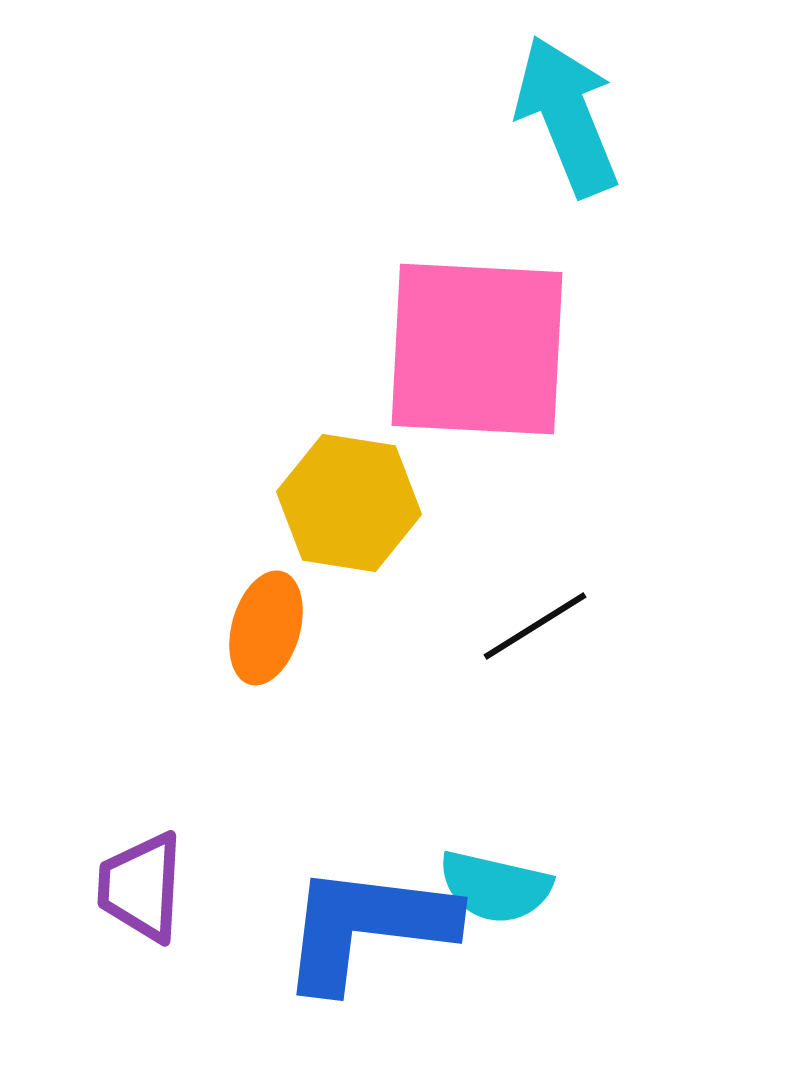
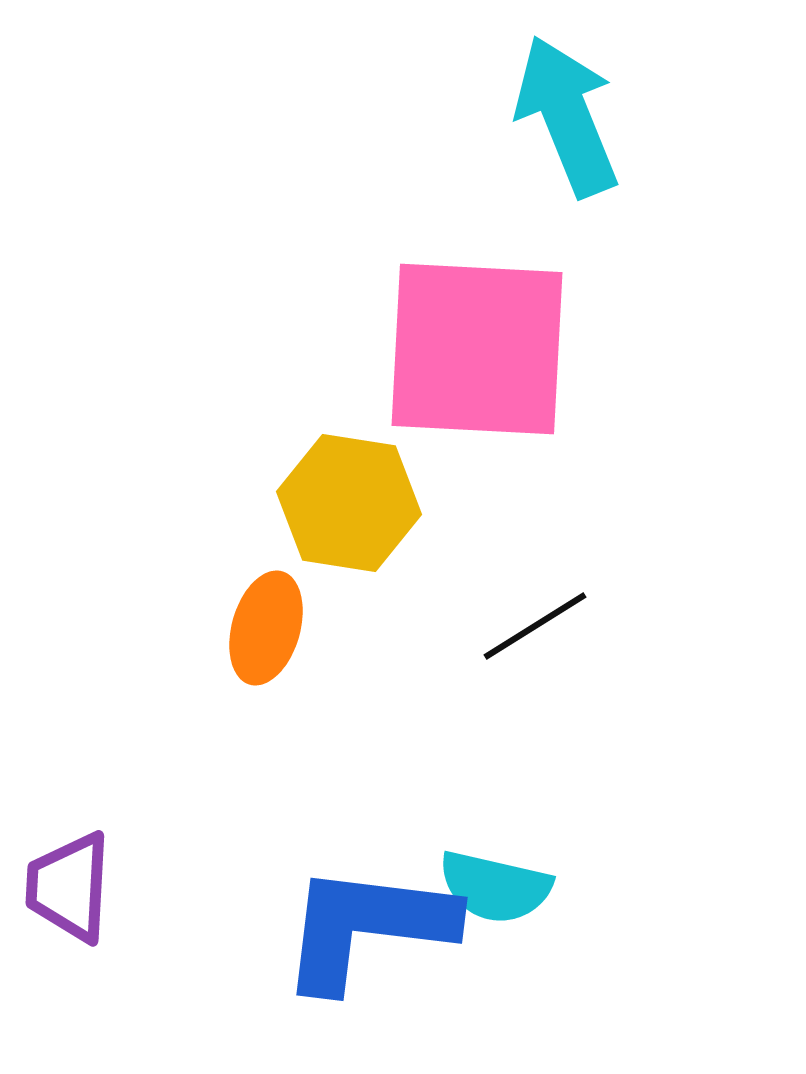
purple trapezoid: moved 72 px left
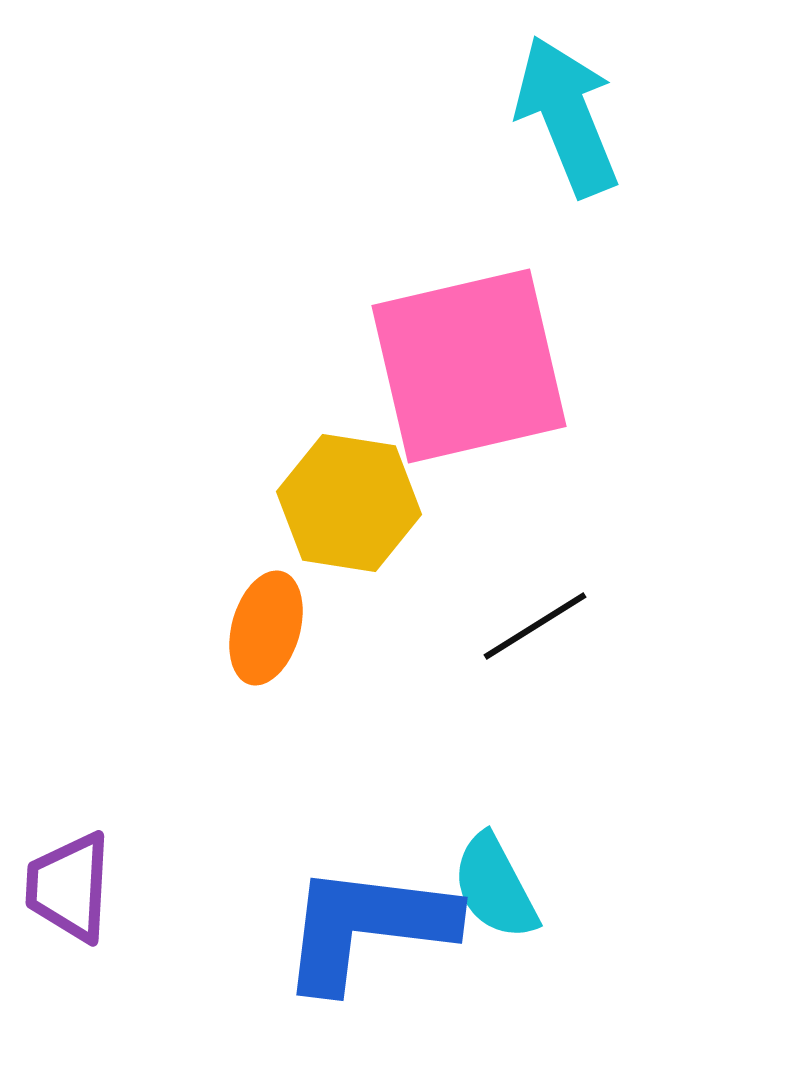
pink square: moved 8 px left, 17 px down; rotated 16 degrees counterclockwise
cyan semicircle: rotated 49 degrees clockwise
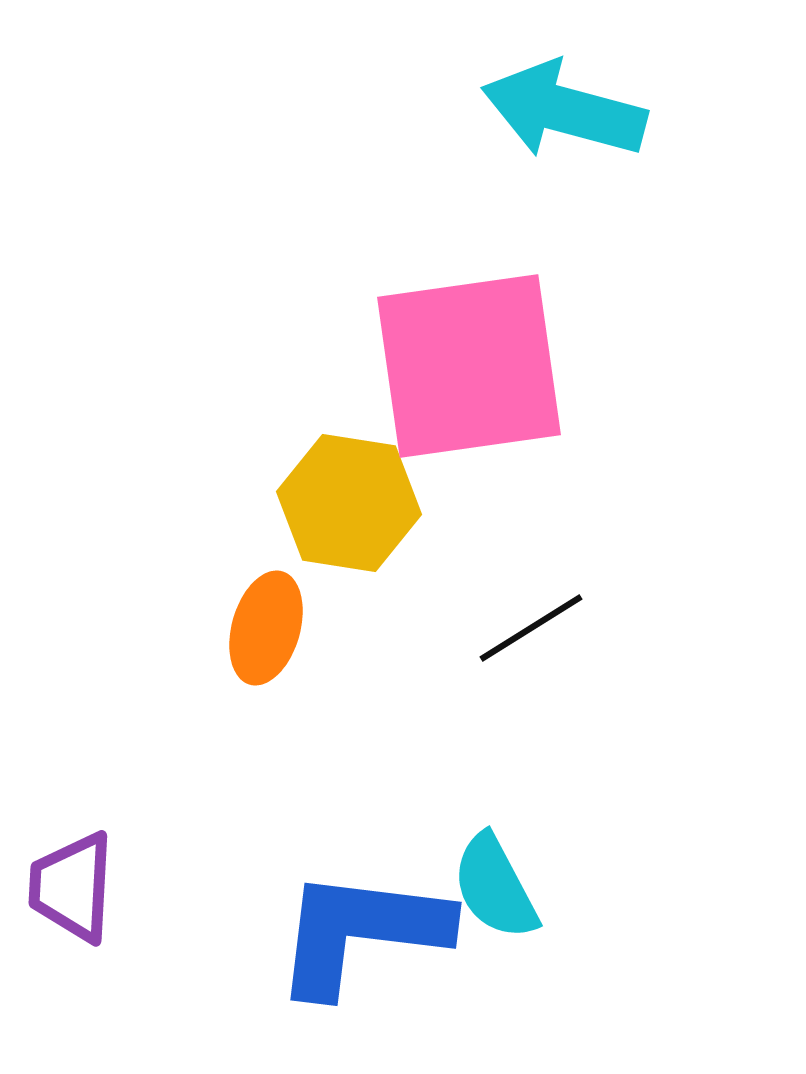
cyan arrow: moved 3 px left, 6 px up; rotated 53 degrees counterclockwise
pink square: rotated 5 degrees clockwise
black line: moved 4 px left, 2 px down
purple trapezoid: moved 3 px right
blue L-shape: moved 6 px left, 5 px down
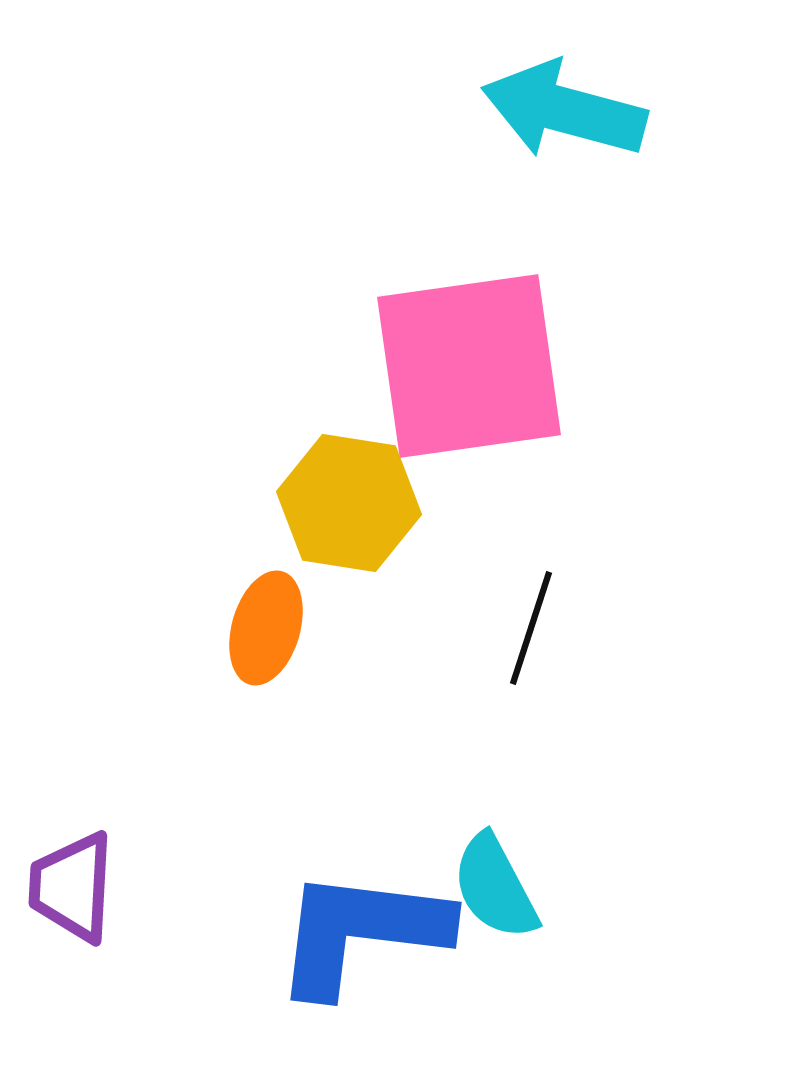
black line: rotated 40 degrees counterclockwise
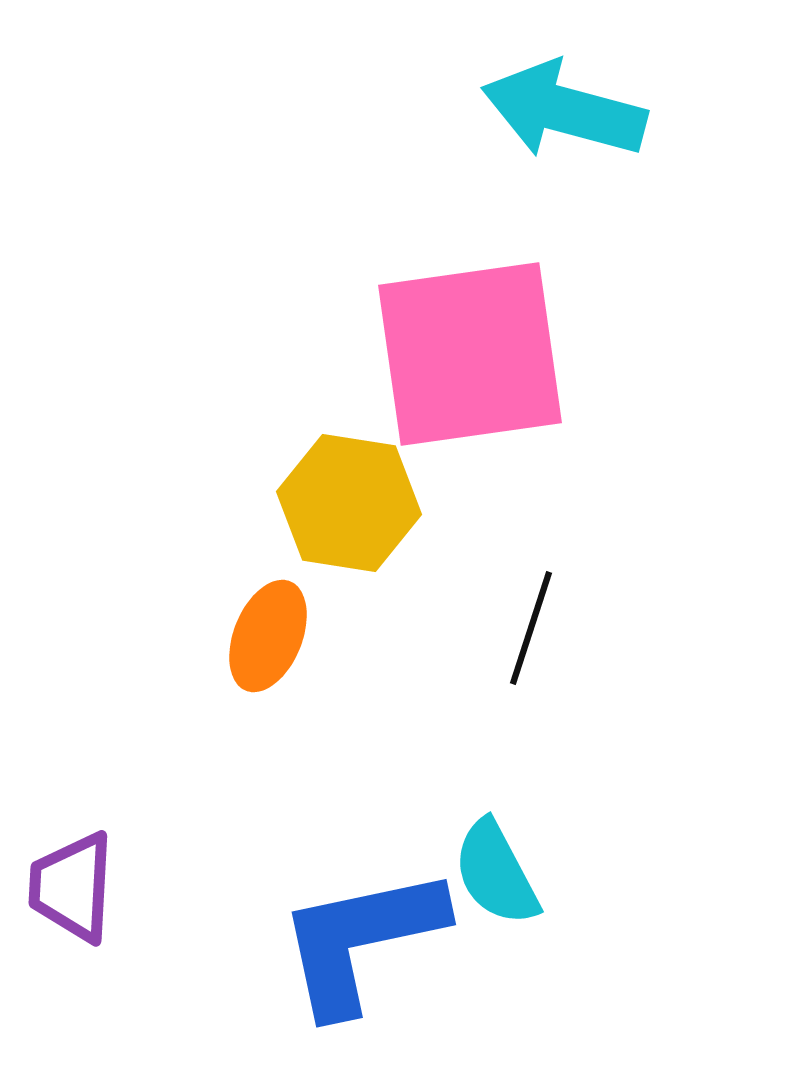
pink square: moved 1 px right, 12 px up
orange ellipse: moved 2 px right, 8 px down; rotated 6 degrees clockwise
cyan semicircle: moved 1 px right, 14 px up
blue L-shape: moved 8 px down; rotated 19 degrees counterclockwise
